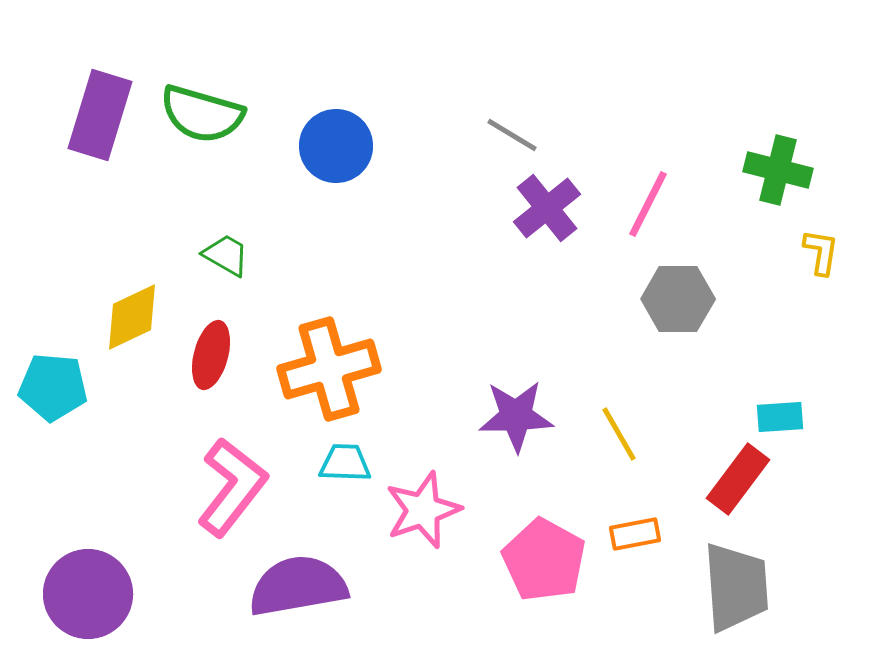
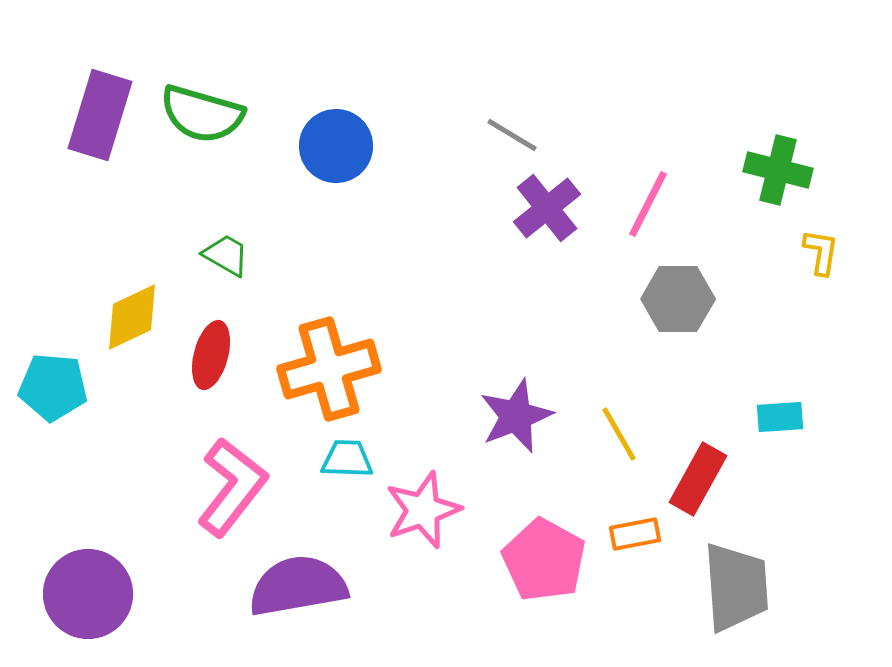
purple star: rotated 20 degrees counterclockwise
cyan trapezoid: moved 2 px right, 4 px up
red rectangle: moved 40 px left; rotated 8 degrees counterclockwise
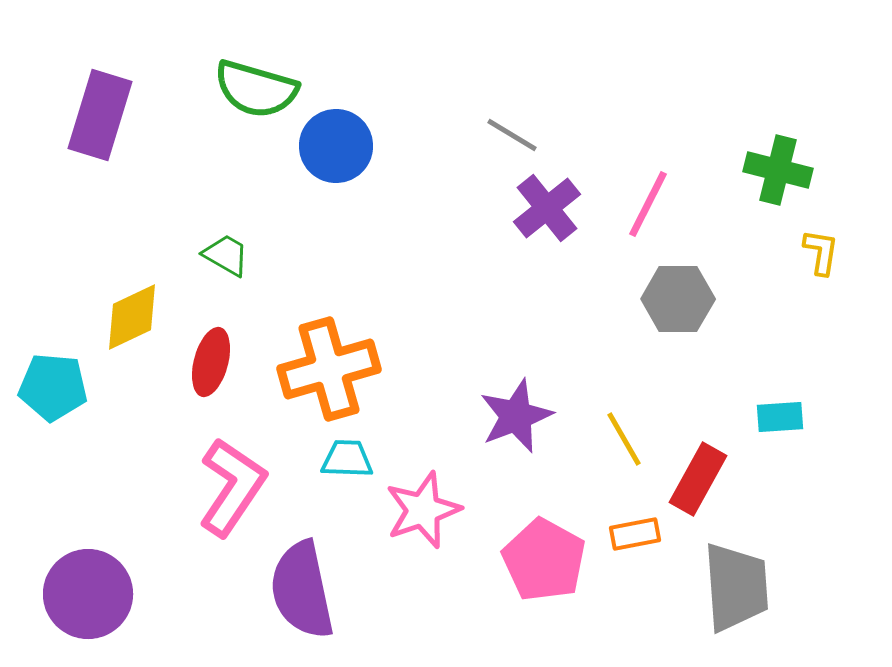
green semicircle: moved 54 px right, 25 px up
red ellipse: moved 7 px down
yellow line: moved 5 px right, 5 px down
pink L-shape: rotated 4 degrees counterclockwise
purple semicircle: moved 4 px right, 4 px down; rotated 92 degrees counterclockwise
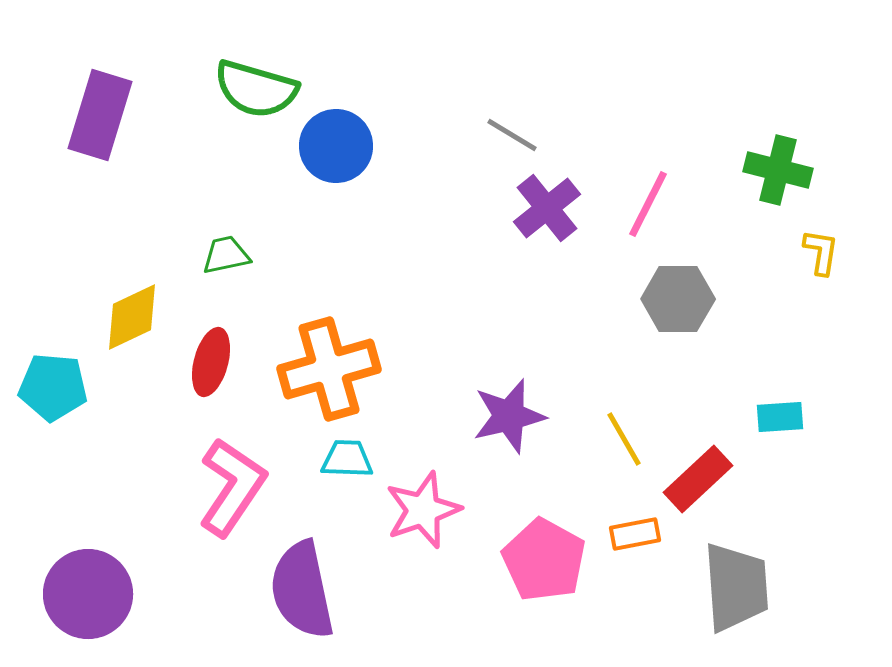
green trapezoid: rotated 42 degrees counterclockwise
purple star: moved 7 px left; rotated 8 degrees clockwise
red rectangle: rotated 18 degrees clockwise
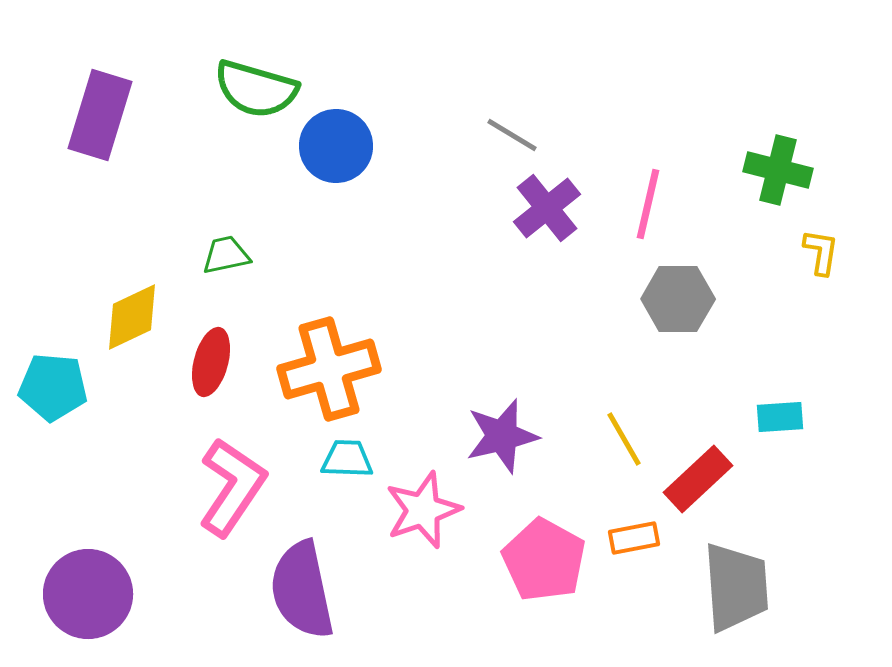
pink line: rotated 14 degrees counterclockwise
purple star: moved 7 px left, 20 px down
orange rectangle: moved 1 px left, 4 px down
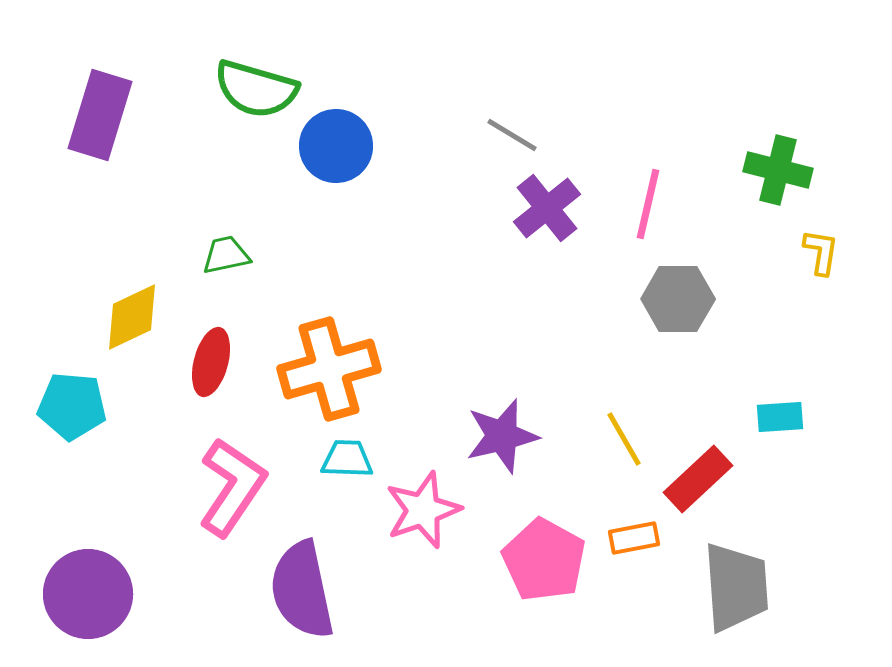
cyan pentagon: moved 19 px right, 19 px down
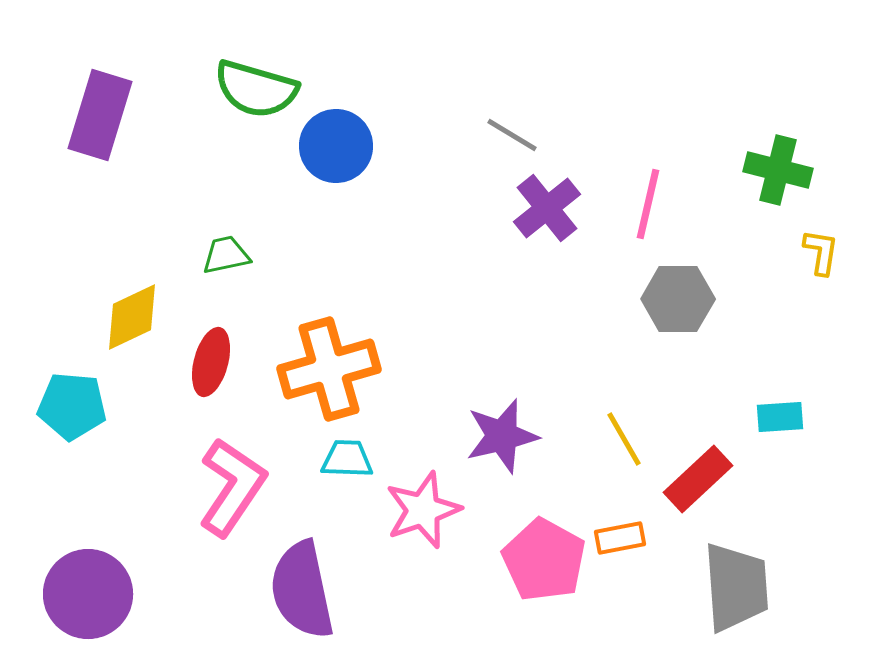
orange rectangle: moved 14 px left
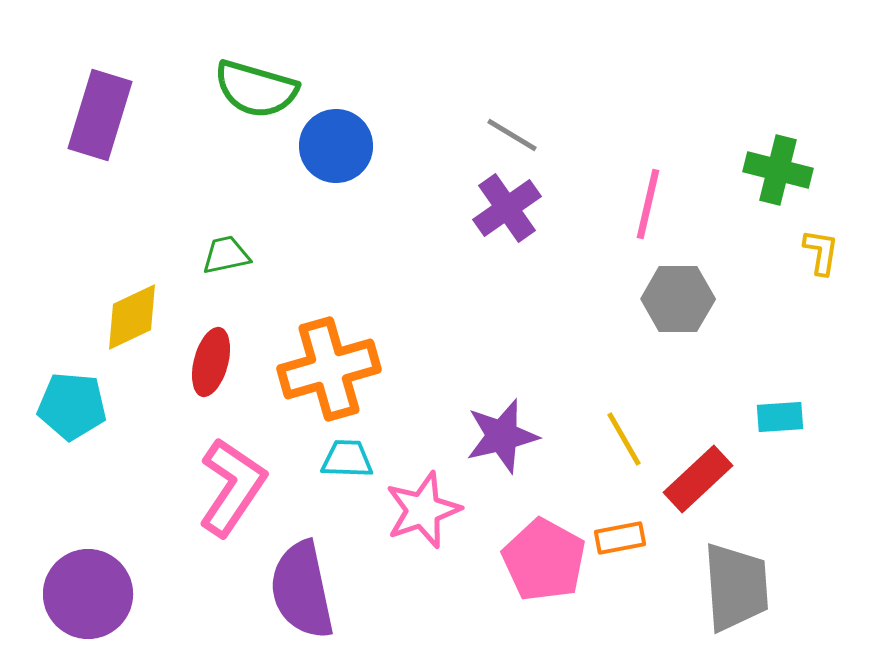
purple cross: moved 40 px left; rotated 4 degrees clockwise
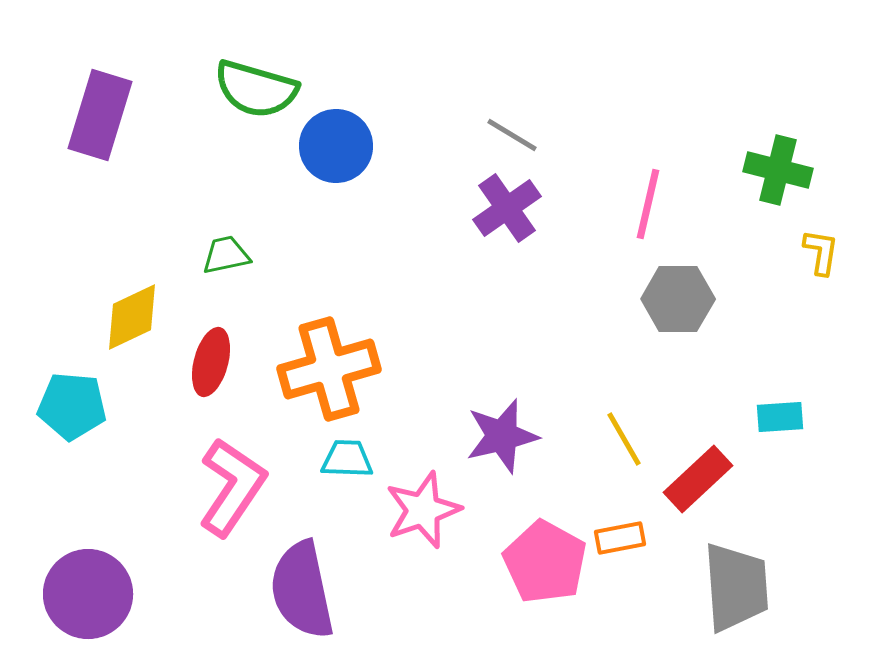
pink pentagon: moved 1 px right, 2 px down
